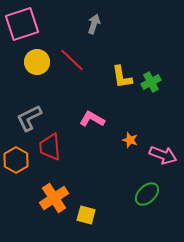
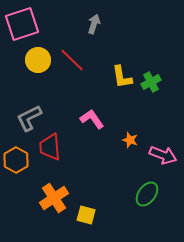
yellow circle: moved 1 px right, 2 px up
pink L-shape: rotated 25 degrees clockwise
green ellipse: rotated 10 degrees counterclockwise
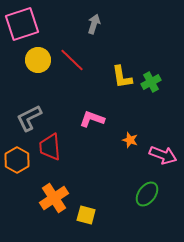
pink L-shape: rotated 35 degrees counterclockwise
orange hexagon: moved 1 px right
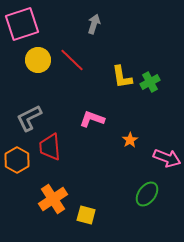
green cross: moved 1 px left
orange star: rotated 21 degrees clockwise
pink arrow: moved 4 px right, 3 px down
orange cross: moved 1 px left, 1 px down
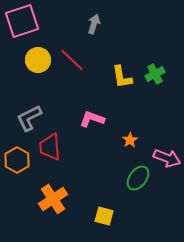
pink square: moved 3 px up
green cross: moved 5 px right, 8 px up
green ellipse: moved 9 px left, 16 px up
yellow square: moved 18 px right, 1 px down
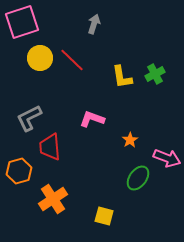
pink square: moved 1 px down
yellow circle: moved 2 px right, 2 px up
orange hexagon: moved 2 px right, 11 px down; rotated 15 degrees clockwise
